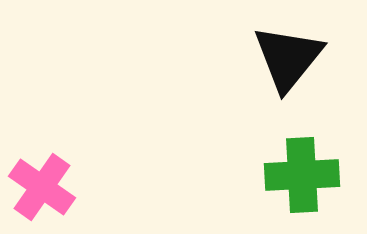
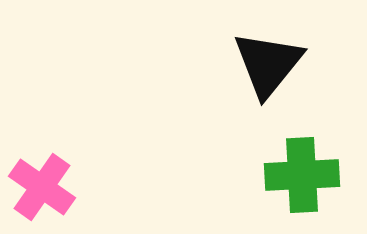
black triangle: moved 20 px left, 6 px down
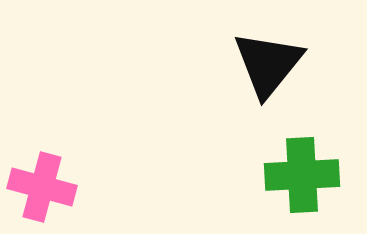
pink cross: rotated 20 degrees counterclockwise
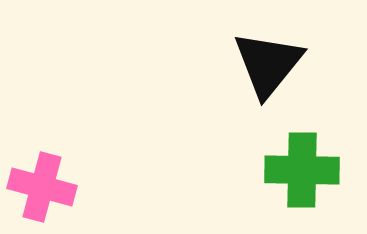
green cross: moved 5 px up; rotated 4 degrees clockwise
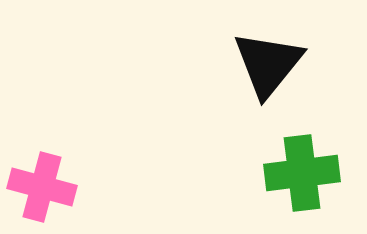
green cross: moved 3 px down; rotated 8 degrees counterclockwise
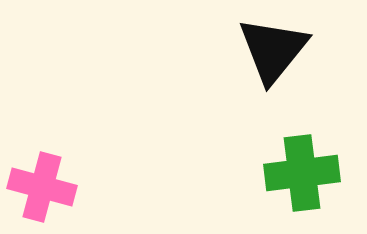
black triangle: moved 5 px right, 14 px up
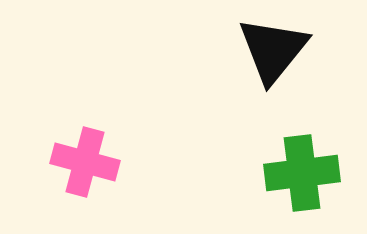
pink cross: moved 43 px right, 25 px up
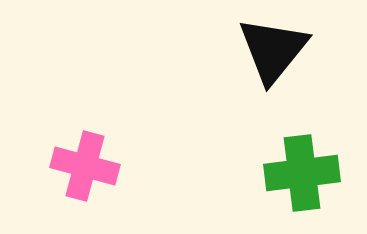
pink cross: moved 4 px down
